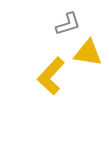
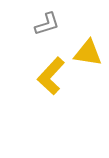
gray L-shape: moved 21 px left
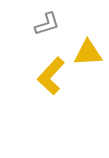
yellow triangle: rotated 12 degrees counterclockwise
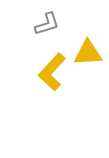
yellow L-shape: moved 1 px right, 4 px up
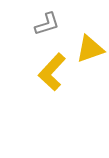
yellow triangle: moved 2 px right, 4 px up; rotated 16 degrees counterclockwise
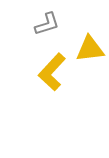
yellow triangle: rotated 12 degrees clockwise
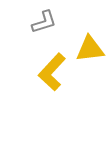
gray L-shape: moved 3 px left, 2 px up
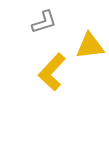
yellow triangle: moved 3 px up
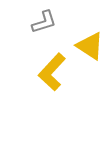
yellow triangle: rotated 40 degrees clockwise
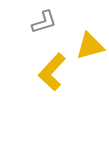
yellow triangle: rotated 48 degrees counterclockwise
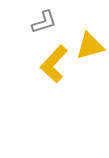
yellow L-shape: moved 2 px right, 8 px up
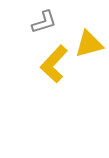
yellow triangle: moved 1 px left, 2 px up
